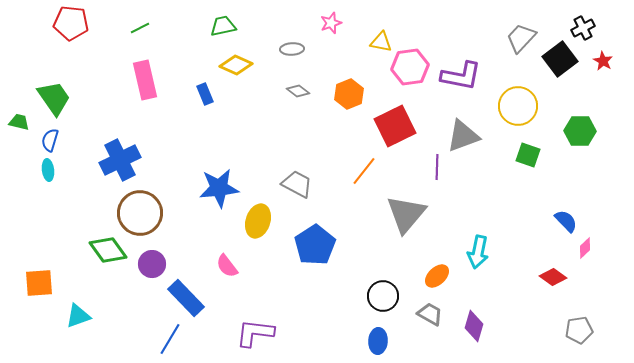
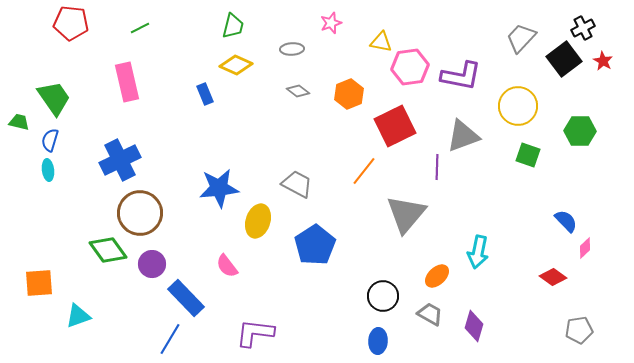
green trapezoid at (223, 26): moved 10 px right; rotated 116 degrees clockwise
black square at (560, 59): moved 4 px right
pink rectangle at (145, 80): moved 18 px left, 2 px down
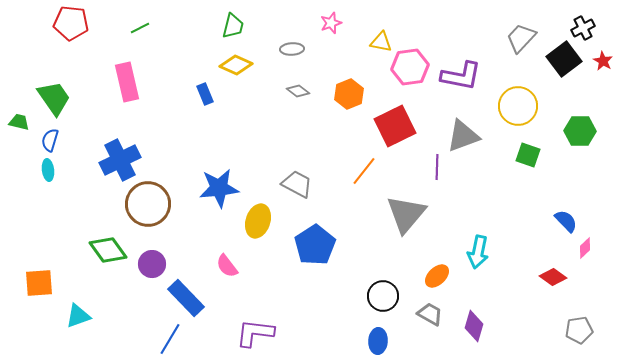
brown circle at (140, 213): moved 8 px right, 9 px up
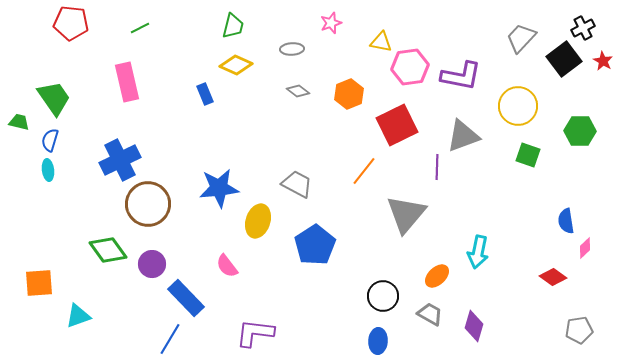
red square at (395, 126): moved 2 px right, 1 px up
blue semicircle at (566, 221): rotated 145 degrees counterclockwise
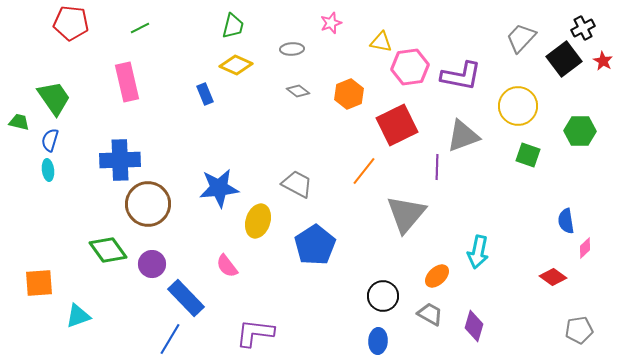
blue cross at (120, 160): rotated 24 degrees clockwise
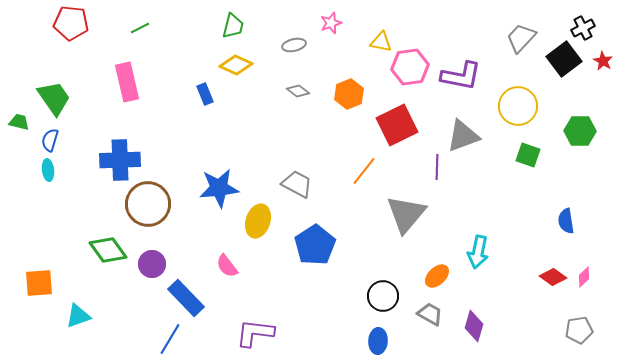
gray ellipse at (292, 49): moved 2 px right, 4 px up; rotated 10 degrees counterclockwise
pink diamond at (585, 248): moved 1 px left, 29 px down
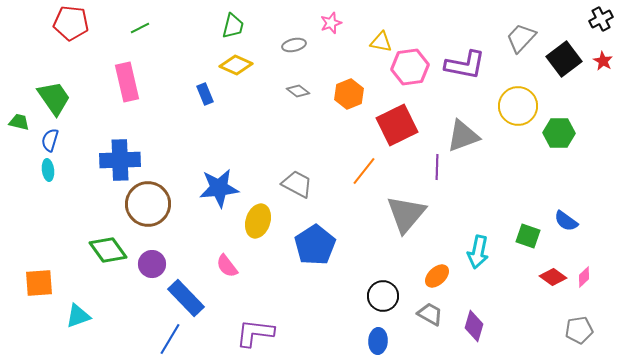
black cross at (583, 28): moved 18 px right, 9 px up
purple L-shape at (461, 76): moved 4 px right, 11 px up
green hexagon at (580, 131): moved 21 px left, 2 px down
green square at (528, 155): moved 81 px down
blue semicircle at (566, 221): rotated 45 degrees counterclockwise
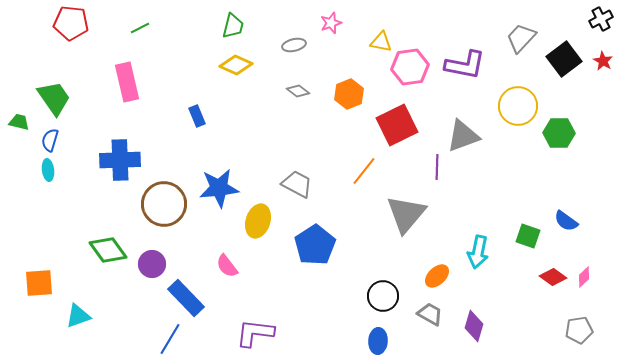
blue rectangle at (205, 94): moved 8 px left, 22 px down
brown circle at (148, 204): moved 16 px right
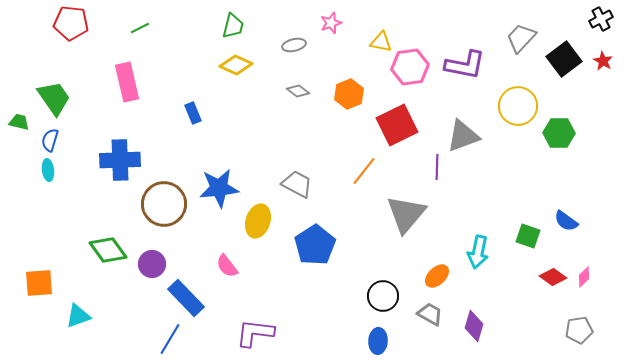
blue rectangle at (197, 116): moved 4 px left, 3 px up
